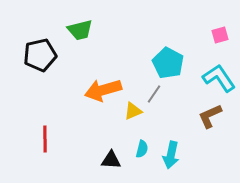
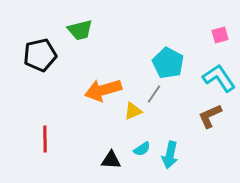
cyan semicircle: rotated 42 degrees clockwise
cyan arrow: moved 1 px left
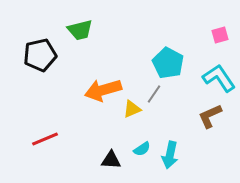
yellow triangle: moved 1 px left, 2 px up
red line: rotated 68 degrees clockwise
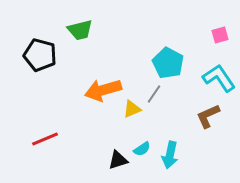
black pentagon: rotated 28 degrees clockwise
brown L-shape: moved 2 px left
black triangle: moved 7 px right; rotated 20 degrees counterclockwise
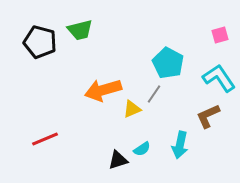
black pentagon: moved 13 px up
cyan arrow: moved 10 px right, 10 px up
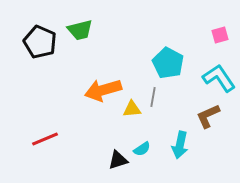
black pentagon: rotated 8 degrees clockwise
gray line: moved 1 px left, 3 px down; rotated 24 degrees counterclockwise
yellow triangle: rotated 18 degrees clockwise
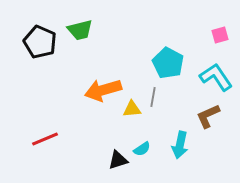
cyan L-shape: moved 3 px left, 1 px up
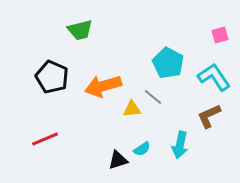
black pentagon: moved 12 px right, 35 px down
cyan L-shape: moved 2 px left
orange arrow: moved 4 px up
gray line: rotated 60 degrees counterclockwise
brown L-shape: moved 1 px right
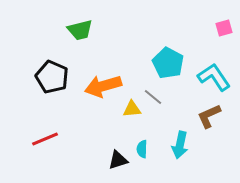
pink square: moved 4 px right, 7 px up
cyan semicircle: rotated 126 degrees clockwise
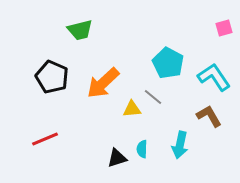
orange arrow: moved 3 px up; rotated 27 degrees counterclockwise
brown L-shape: rotated 84 degrees clockwise
black triangle: moved 1 px left, 2 px up
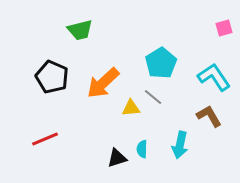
cyan pentagon: moved 7 px left; rotated 12 degrees clockwise
yellow triangle: moved 1 px left, 1 px up
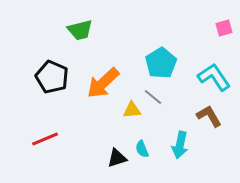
yellow triangle: moved 1 px right, 2 px down
cyan semicircle: rotated 24 degrees counterclockwise
